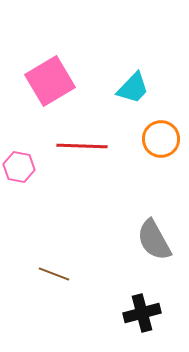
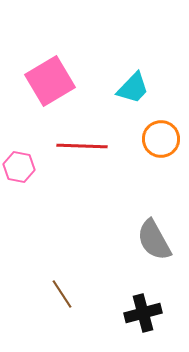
brown line: moved 8 px right, 20 px down; rotated 36 degrees clockwise
black cross: moved 1 px right
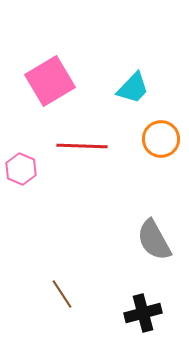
pink hexagon: moved 2 px right, 2 px down; rotated 12 degrees clockwise
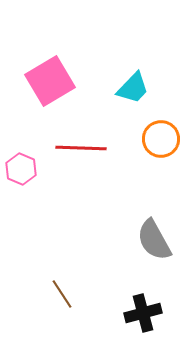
red line: moved 1 px left, 2 px down
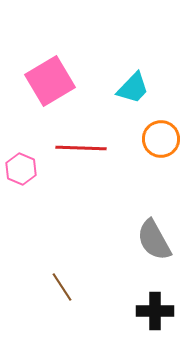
brown line: moved 7 px up
black cross: moved 12 px right, 2 px up; rotated 15 degrees clockwise
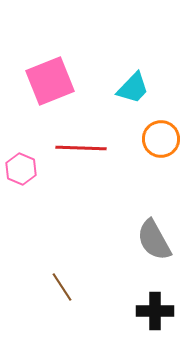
pink square: rotated 9 degrees clockwise
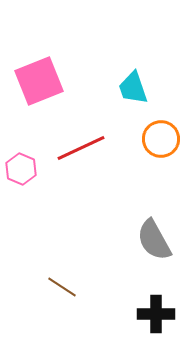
pink square: moved 11 px left
cyan trapezoid: rotated 117 degrees clockwise
red line: rotated 27 degrees counterclockwise
brown line: rotated 24 degrees counterclockwise
black cross: moved 1 px right, 3 px down
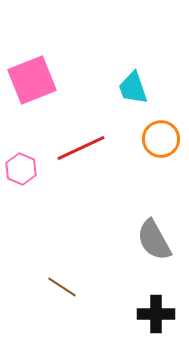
pink square: moved 7 px left, 1 px up
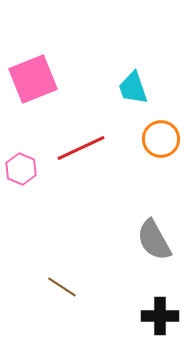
pink square: moved 1 px right, 1 px up
black cross: moved 4 px right, 2 px down
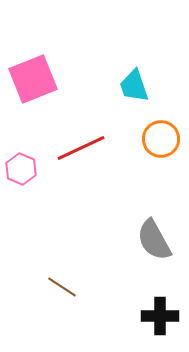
cyan trapezoid: moved 1 px right, 2 px up
